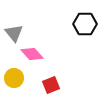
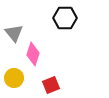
black hexagon: moved 20 px left, 6 px up
pink diamond: moved 1 px right; rotated 60 degrees clockwise
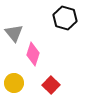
black hexagon: rotated 15 degrees clockwise
yellow circle: moved 5 px down
red square: rotated 24 degrees counterclockwise
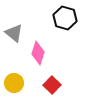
gray triangle: rotated 12 degrees counterclockwise
pink diamond: moved 5 px right, 1 px up
red square: moved 1 px right
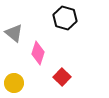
red square: moved 10 px right, 8 px up
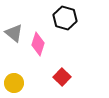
pink diamond: moved 9 px up
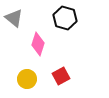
gray triangle: moved 15 px up
red square: moved 1 px left, 1 px up; rotated 18 degrees clockwise
yellow circle: moved 13 px right, 4 px up
